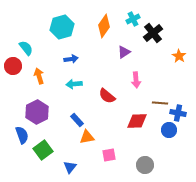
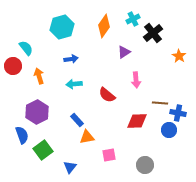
red semicircle: moved 1 px up
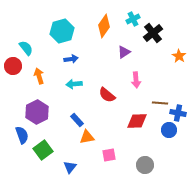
cyan hexagon: moved 4 px down
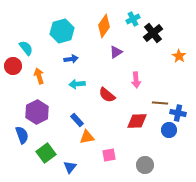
purple triangle: moved 8 px left
cyan arrow: moved 3 px right
green square: moved 3 px right, 3 px down
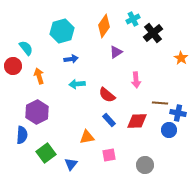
orange star: moved 2 px right, 2 px down
blue rectangle: moved 32 px right
blue semicircle: rotated 24 degrees clockwise
blue triangle: moved 1 px right, 3 px up
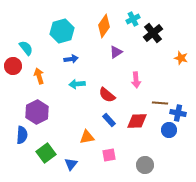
orange star: rotated 16 degrees counterclockwise
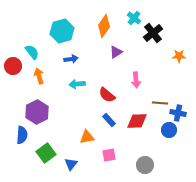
cyan cross: moved 1 px right, 1 px up; rotated 24 degrees counterclockwise
cyan semicircle: moved 6 px right, 4 px down
orange star: moved 2 px left, 2 px up; rotated 16 degrees counterclockwise
